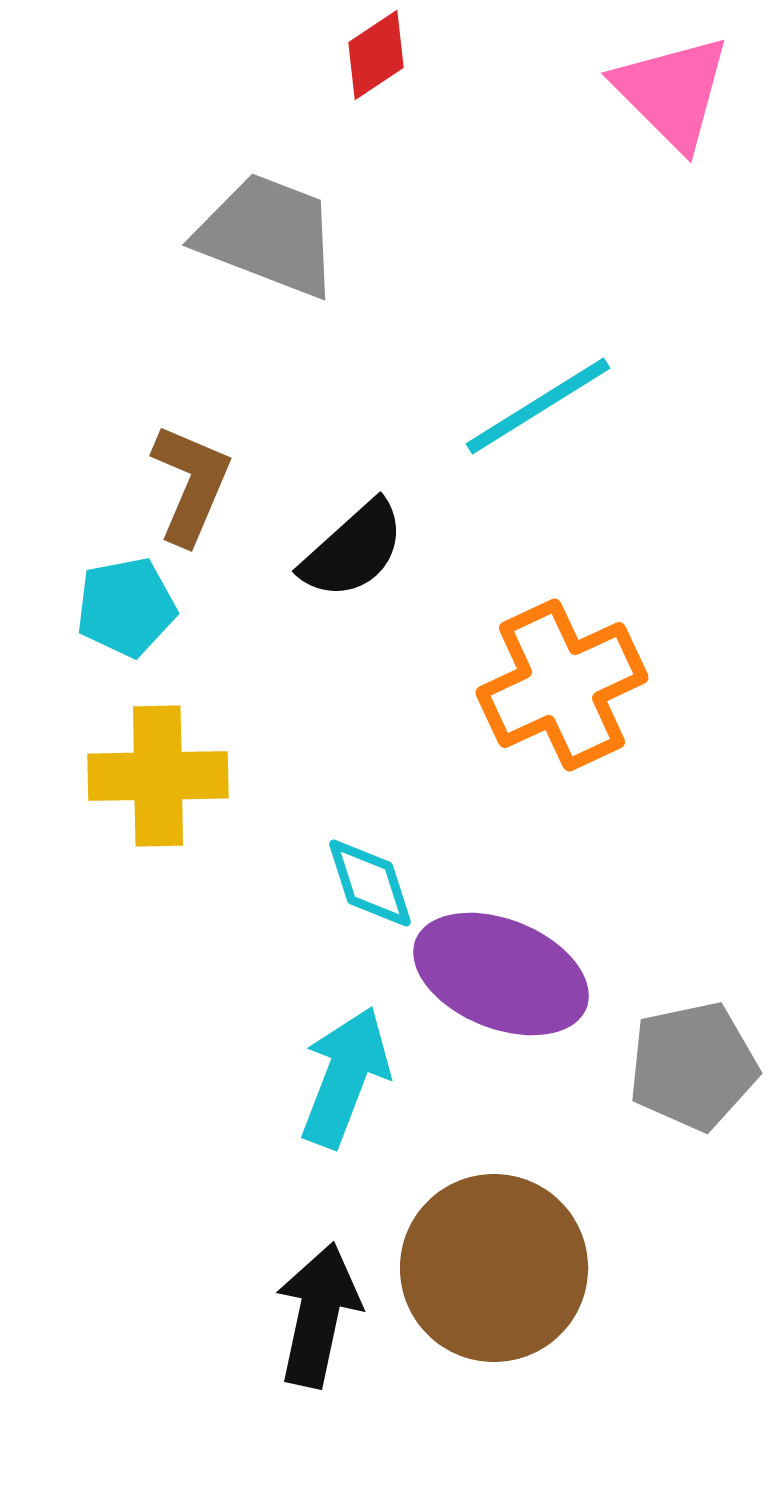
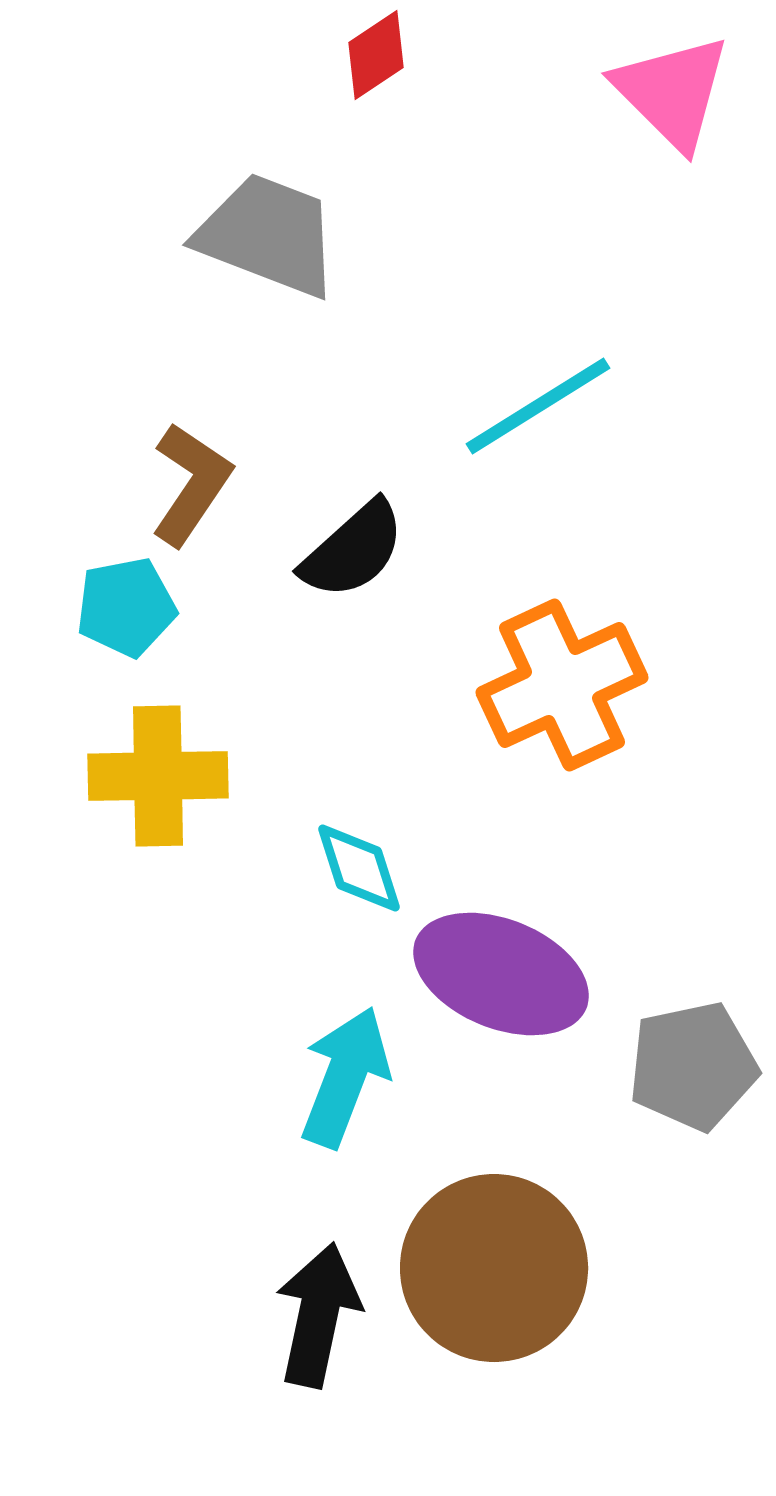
brown L-shape: rotated 11 degrees clockwise
cyan diamond: moved 11 px left, 15 px up
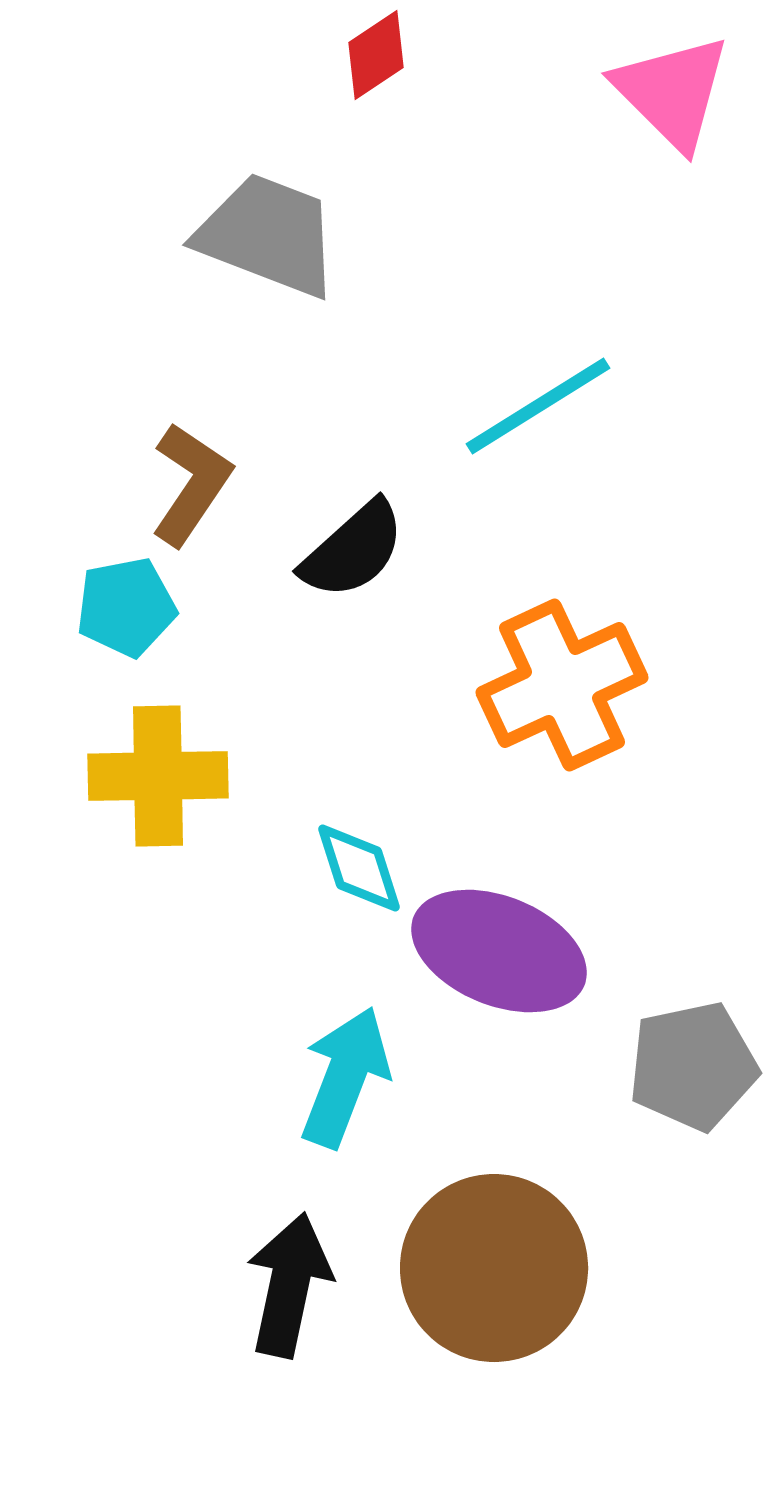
purple ellipse: moved 2 px left, 23 px up
black arrow: moved 29 px left, 30 px up
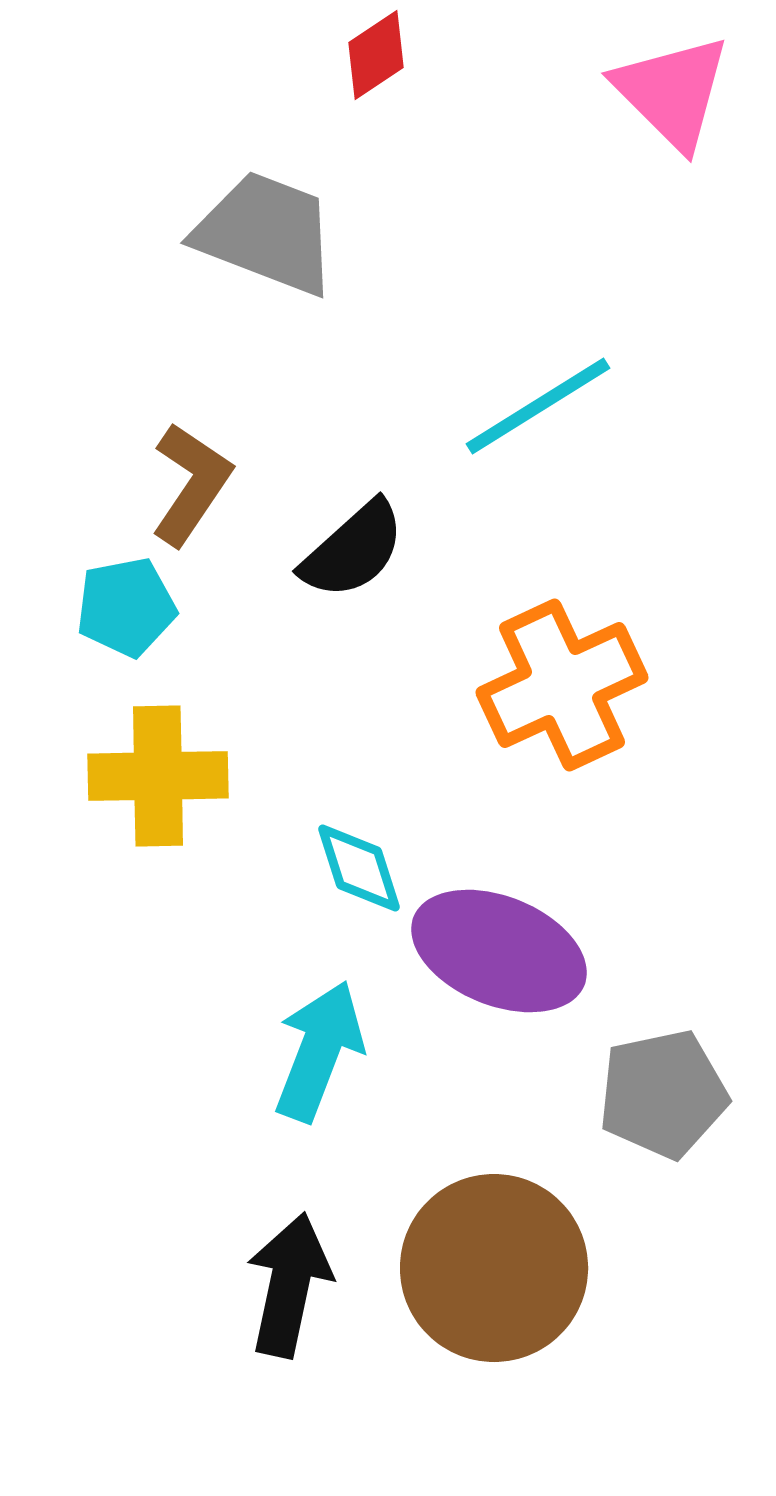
gray trapezoid: moved 2 px left, 2 px up
gray pentagon: moved 30 px left, 28 px down
cyan arrow: moved 26 px left, 26 px up
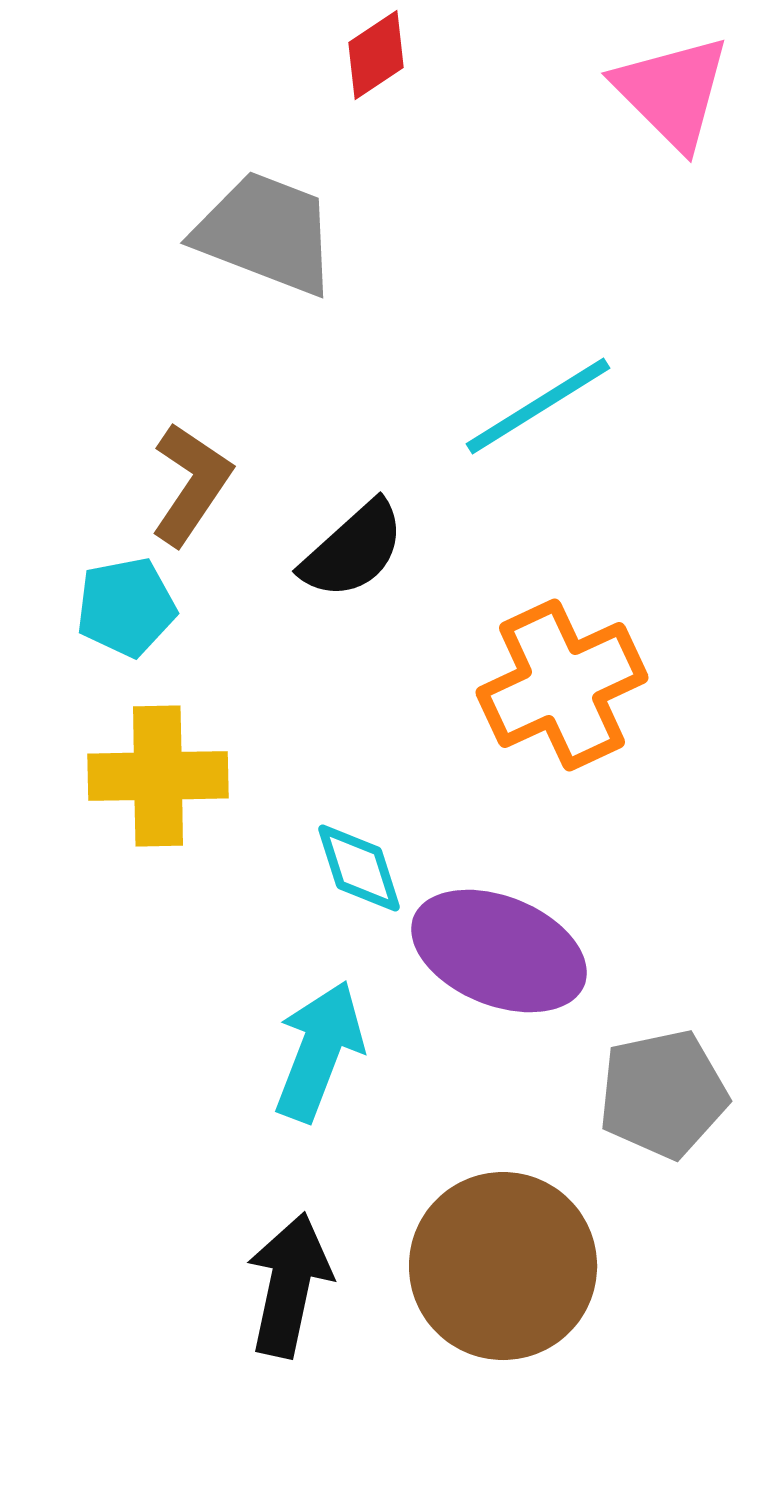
brown circle: moved 9 px right, 2 px up
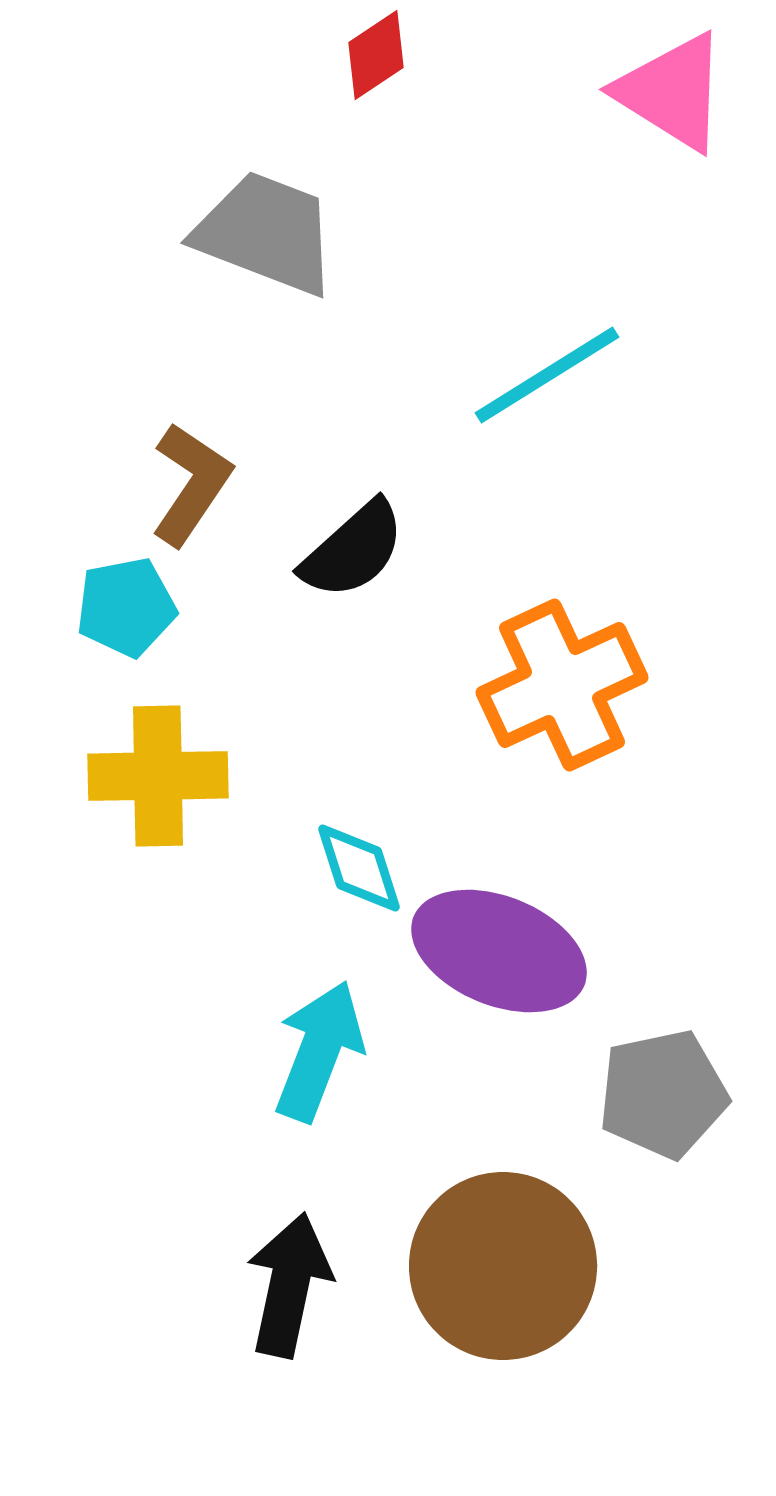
pink triangle: rotated 13 degrees counterclockwise
cyan line: moved 9 px right, 31 px up
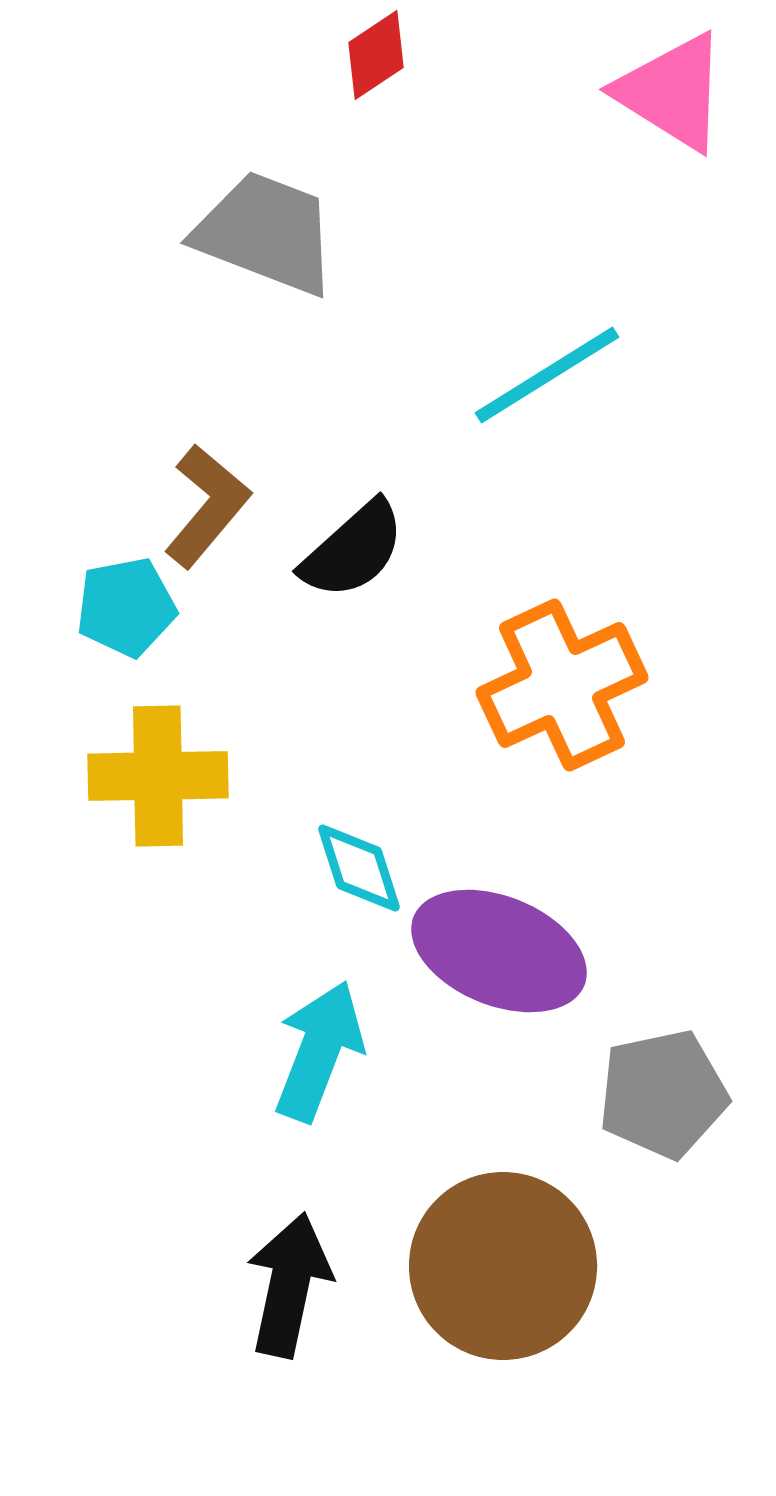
brown L-shape: moved 16 px right, 22 px down; rotated 6 degrees clockwise
